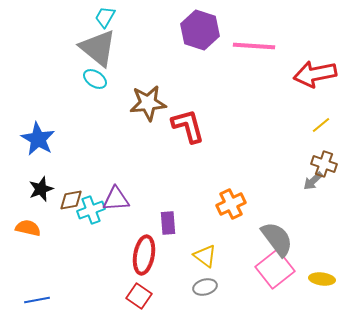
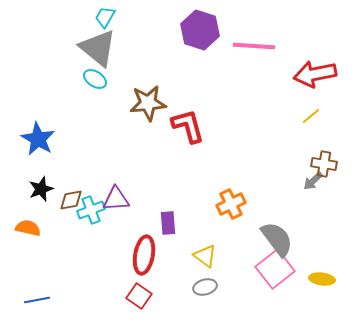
yellow line: moved 10 px left, 9 px up
brown cross: rotated 10 degrees counterclockwise
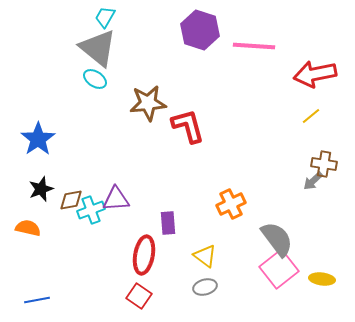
blue star: rotated 8 degrees clockwise
pink square: moved 4 px right
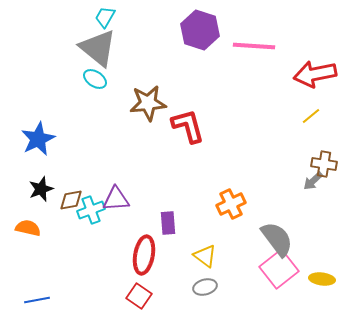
blue star: rotated 8 degrees clockwise
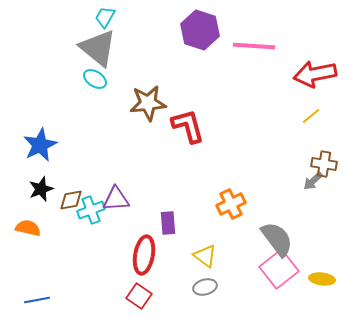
blue star: moved 2 px right, 6 px down
